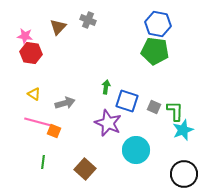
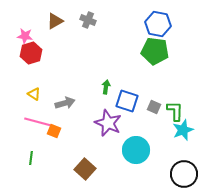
brown triangle: moved 3 px left, 6 px up; rotated 18 degrees clockwise
red hexagon: rotated 25 degrees counterclockwise
green line: moved 12 px left, 4 px up
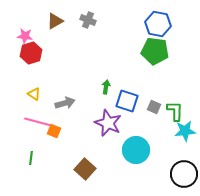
cyan star: moved 2 px right, 1 px down; rotated 15 degrees clockwise
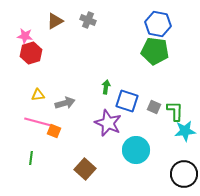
yellow triangle: moved 4 px right, 1 px down; rotated 40 degrees counterclockwise
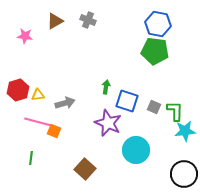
red hexagon: moved 13 px left, 37 px down
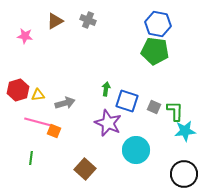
green arrow: moved 2 px down
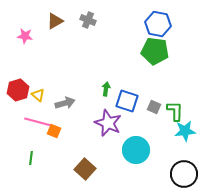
yellow triangle: rotated 48 degrees clockwise
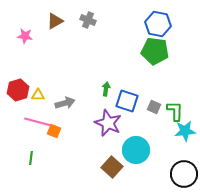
yellow triangle: rotated 40 degrees counterclockwise
brown square: moved 27 px right, 2 px up
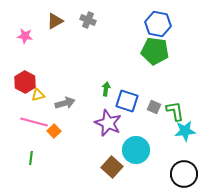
red hexagon: moved 7 px right, 8 px up; rotated 15 degrees counterclockwise
yellow triangle: rotated 16 degrees counterclockwise
green L-shape: rotated 10 degrees counterclockwise
pink line: moved 4 px left
orange square: rotated 24 degrees clockwise
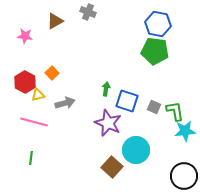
gray cross: moved 8 px up
orange square: moved 2 px left, 58 px up
black circle: moved 2 px down
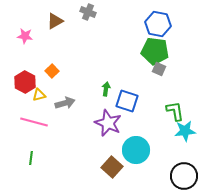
orange square: moved 2 px up
yellow triangle: moved 1 px right
gray square: moved 5 px right, 38 px up
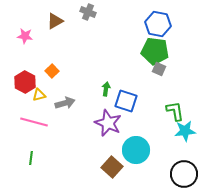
blue square: moved 1 px left
black circle: moved 2 px up
